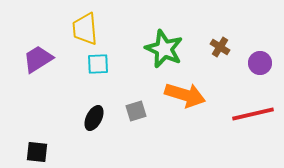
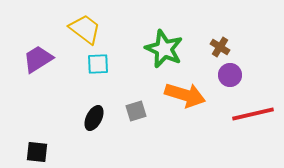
yellow trapezoid: rotated 132 degrees clockwise
purple circle: moved 30 px left, 12 px down
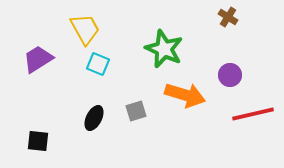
yellow trapezoid: rotated 24 degrees clockwise
brown cross: moved 8 px right, 30 px up
cyan square: rotated 25 degrees clockwise
black square: moved 1 px right, 11 px up
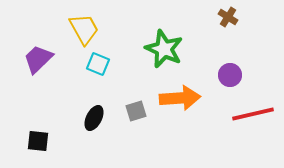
yellow trapezoid: moved 1 px left
purple trapezoid: rotated 12 degrees counterclockwise
orange arrow: moved 5 px left, 3 px down; rotated 21 degrees counterclockwise
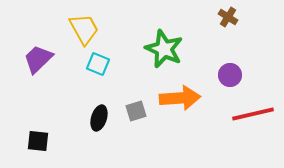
black ellipse: moved 5 px right; rotated 10 degrees counterclockwise
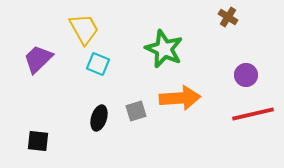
purple circle: moved 16 px right
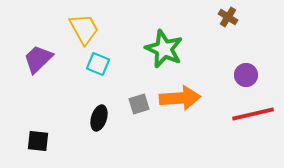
gray square: moved 3 px right, 7 px up
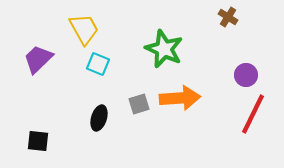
red line: rotated 51 degrees counterclockwise
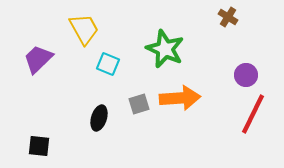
green star: moved 1 px right
cyan square: moved 10 px right
black square: moved 1 px right, 5 px down
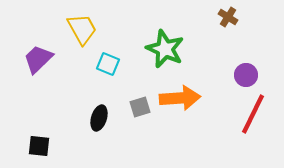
yellow trapezoid: moved 2 px left
gray square: moved 1 px right, 3 px down
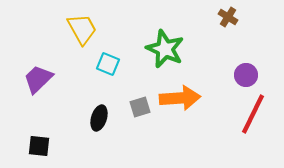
purple trapezoid: moved 20 px down
